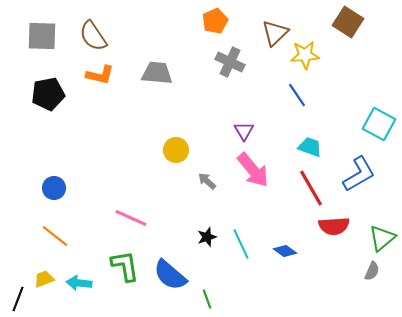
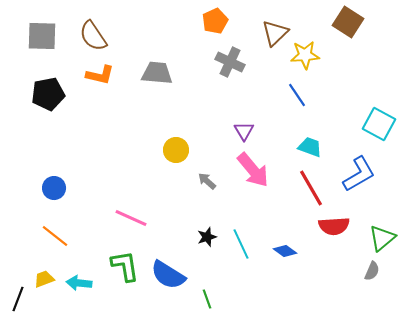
blue semicircle: moved 2 px left; rotated 9 degrees counterclockwise
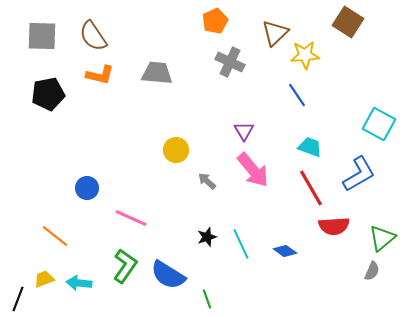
blue circle: moved 33 px right
green L-shape: rotated 44 degrees clockwise
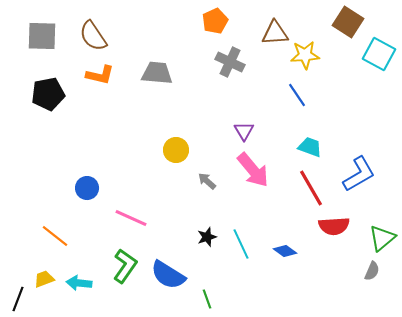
brown triangle: rotated 40 degrees clockwise
cyan square: moved 70 px up
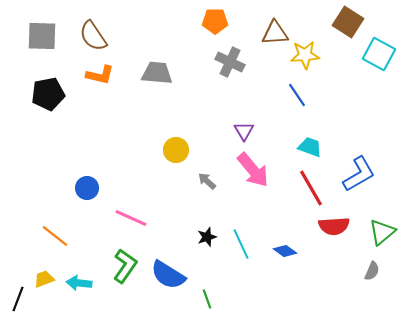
orange pentagon: rotated 25 degrees clockwise
green triangle: moved 6 px up
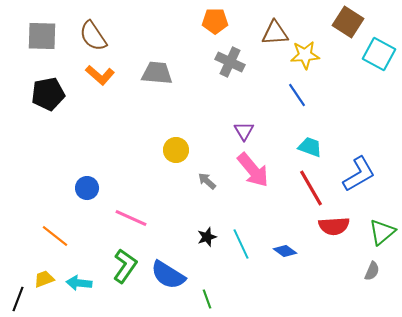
orange L-shape: rotated 28 degrees clockwise
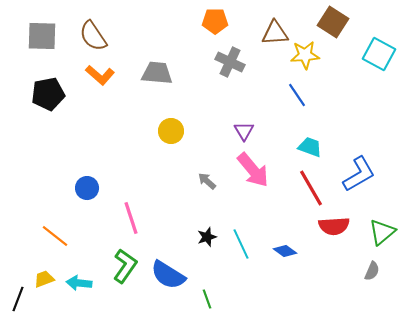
brown square: moved 15 px left
yellow circle: moved 5 px left, 19 px up
pink line: rotated 48 degrees clockwise
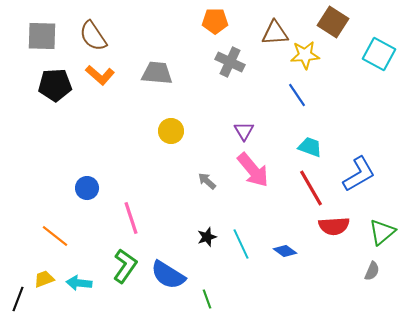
black pentagon: moved 7 px right, 9 px up; rotated 8 degrees clockwise
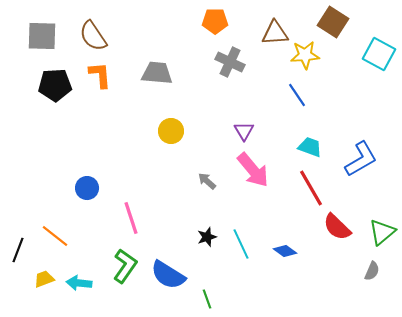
orange L-shape: rotated 136 degrees counterclockwise
blue L-shape: moved 2 px right, 15 px up
red semicircle: moved 3 px right, 1 px down; rotated 48 degrees clockwise
black line: moved 49 px up
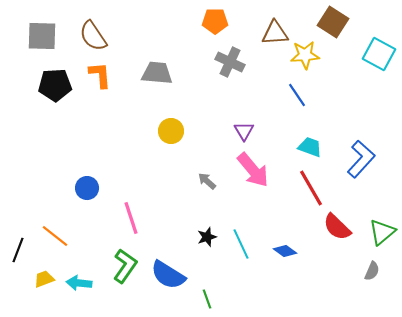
blue L-shape: rotated 18 degrees counterclockwise
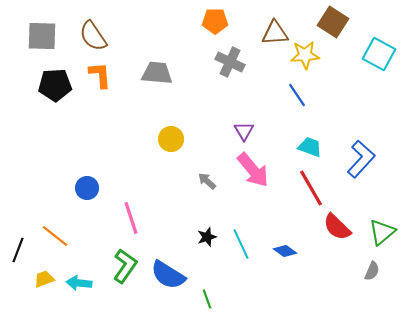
yellow circle: moved 8 px down
